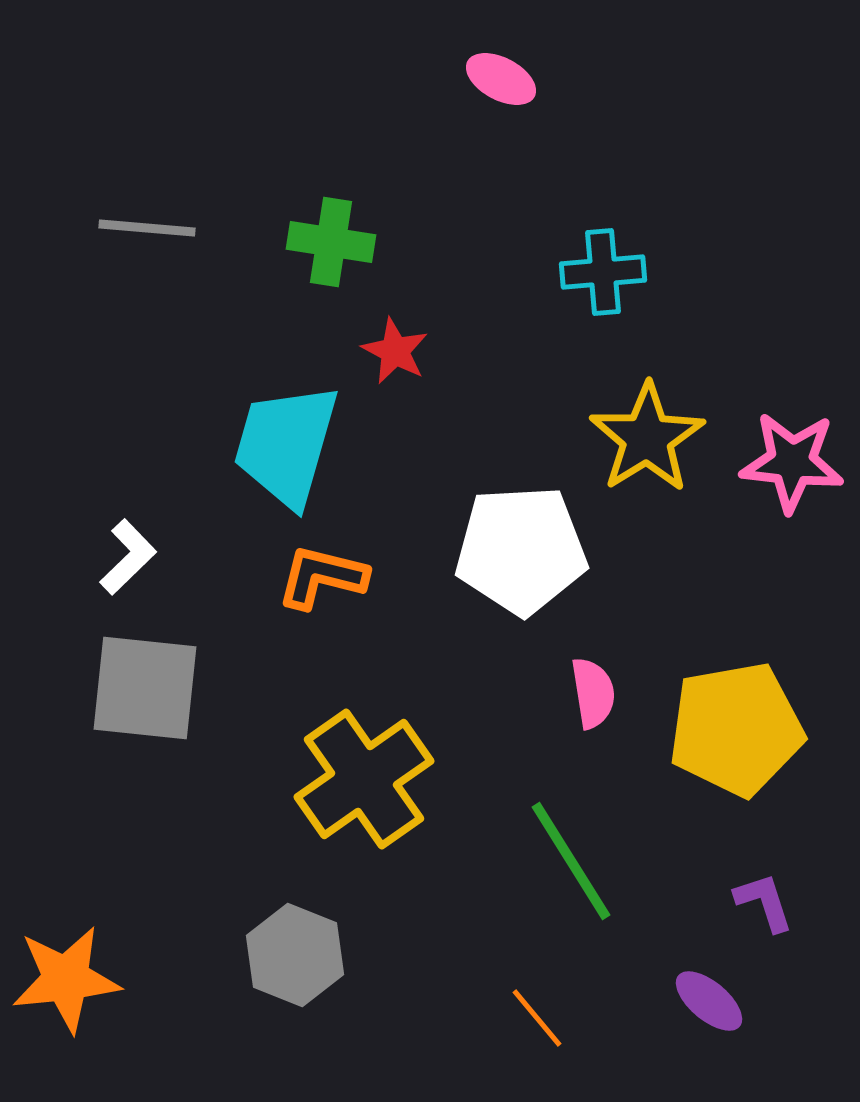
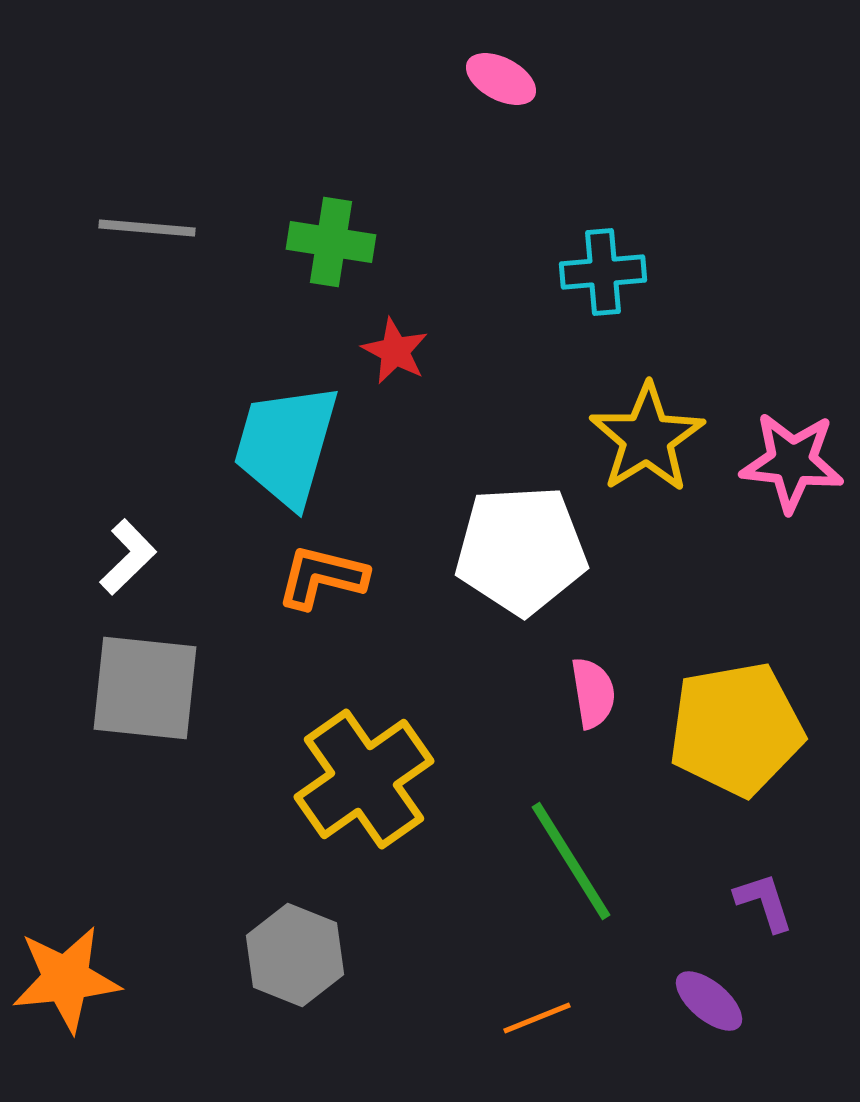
orange line: rotated 72 degrees counterclockwise
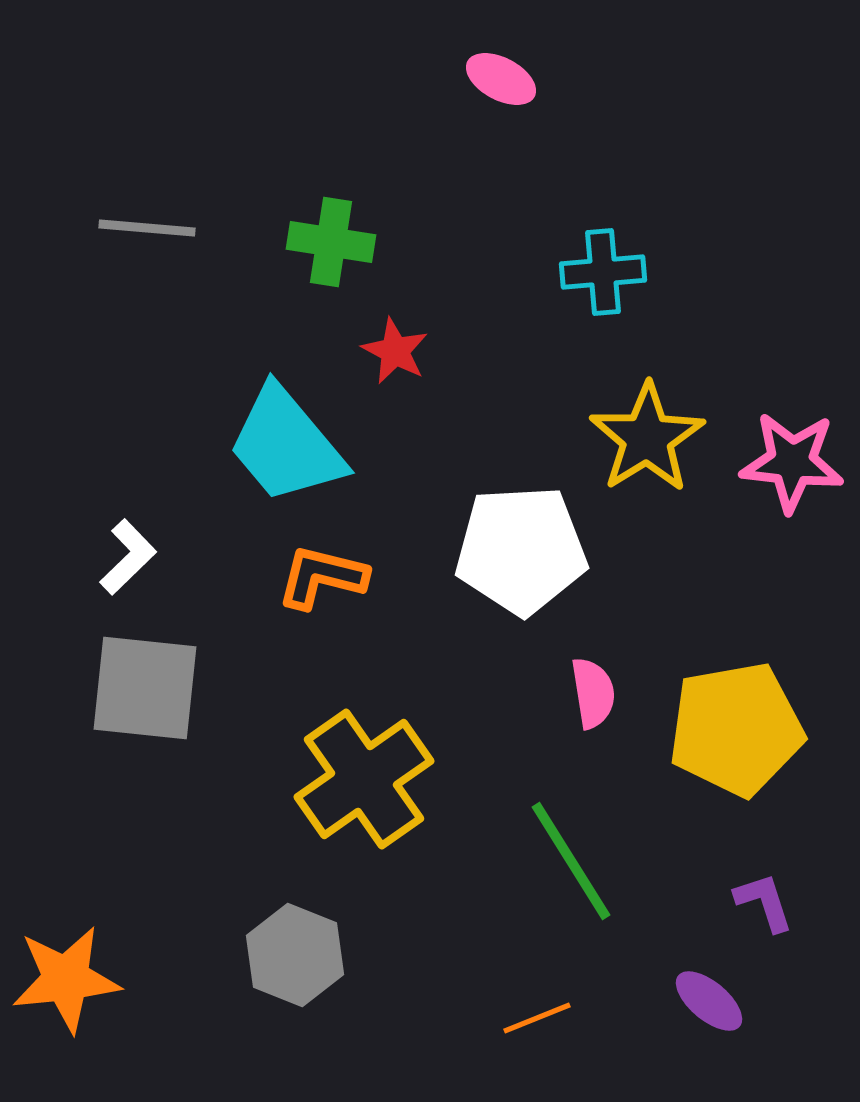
cyan trapezoid: rotated 56 degrees counterclockwise
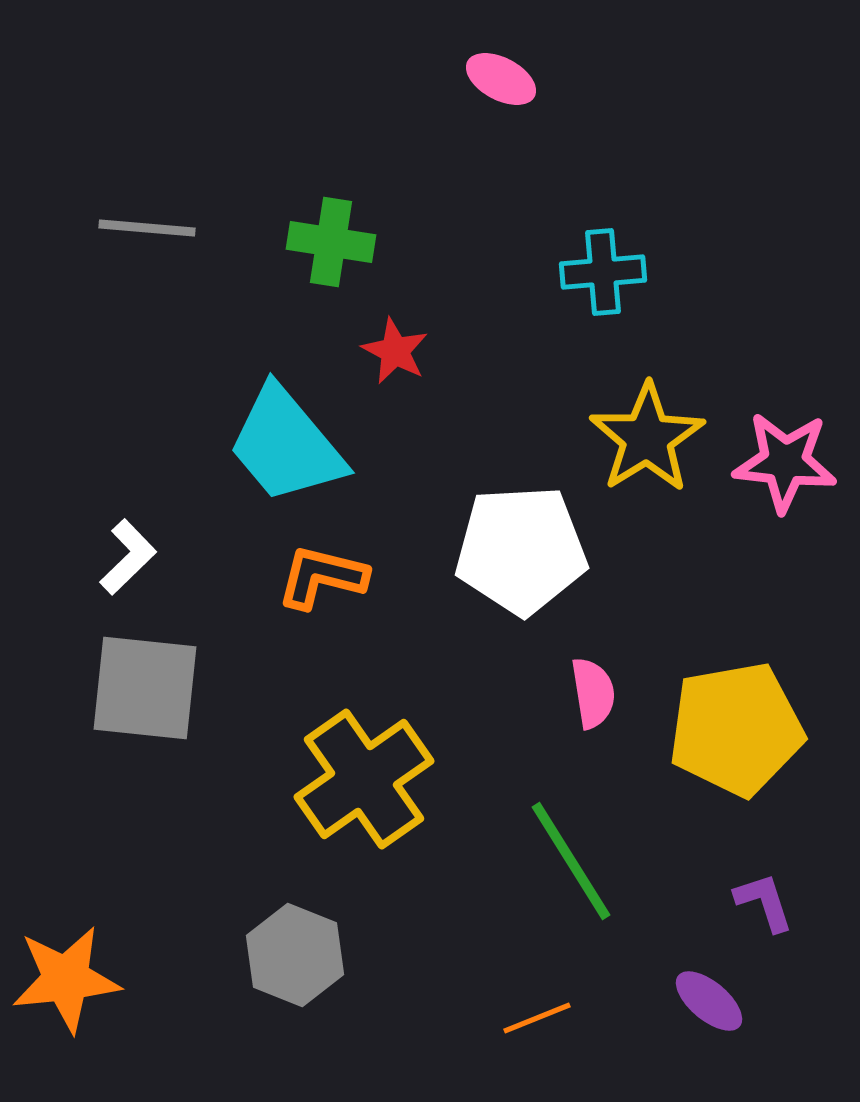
pink star: moved 7 px left
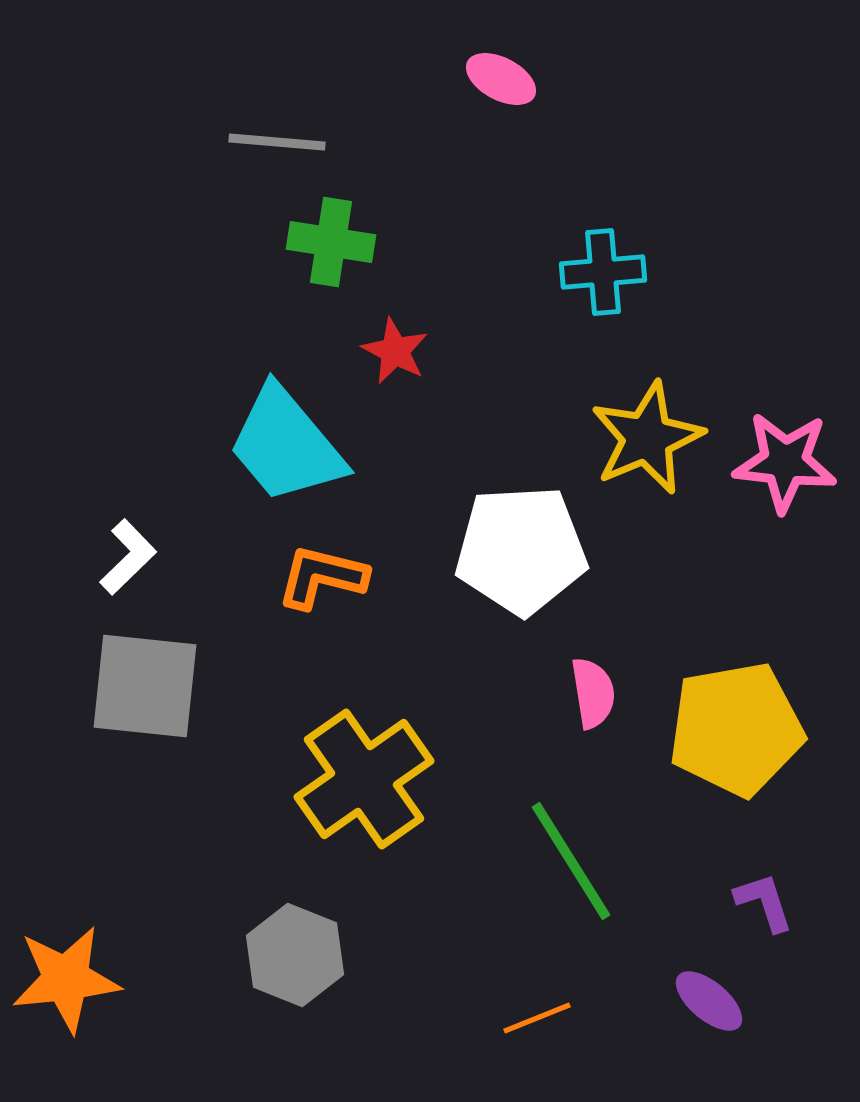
gray line: moved 130 px right, 86 px up
yellow star: rotated 9 degrees clockwise
gray square: moved 2 px up
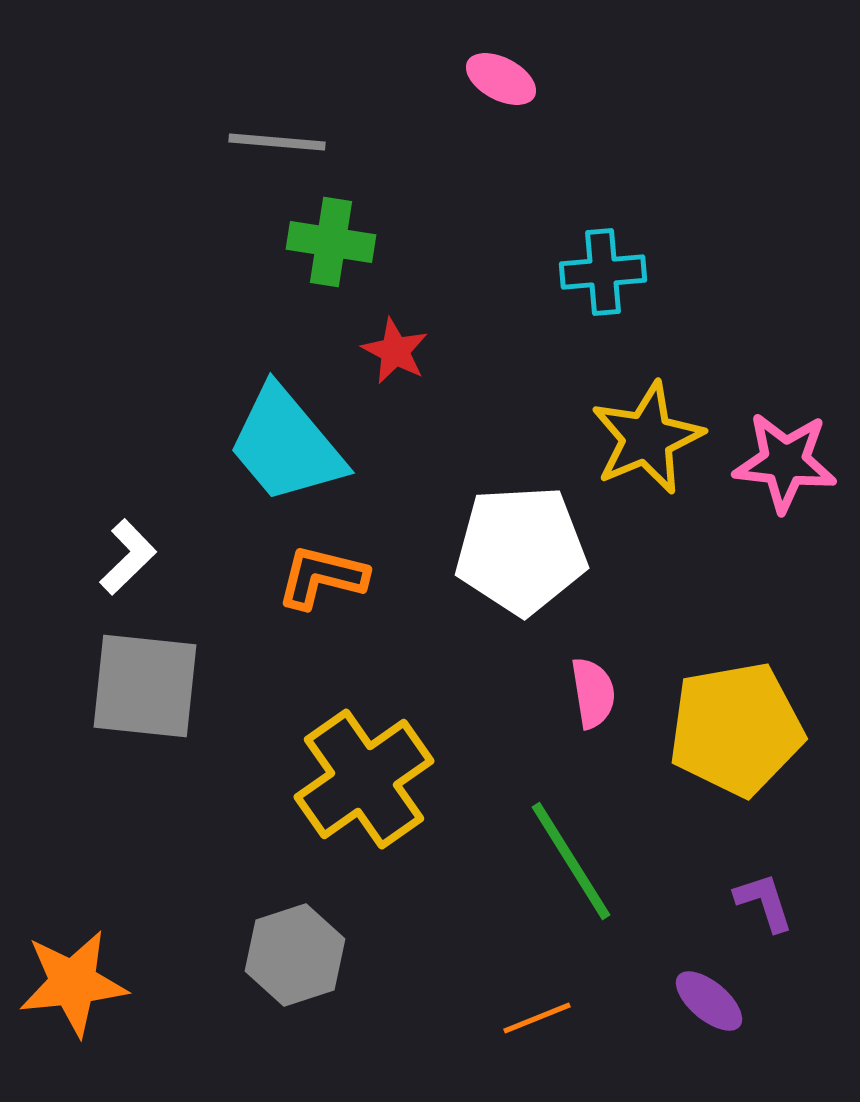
gray hexagon: rotated 20 degrees clockwise
orange star: moved 7 px right, 4 px down
